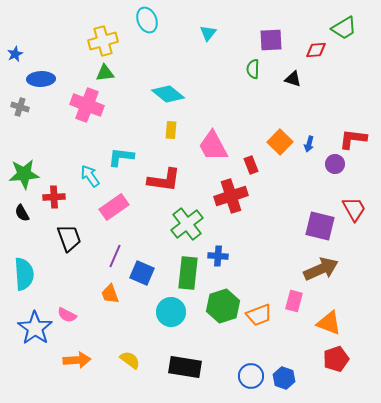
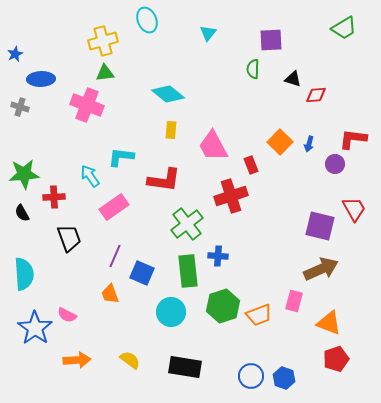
red diamond at (316, 50): moved 45 px down
green rectangle at (188, 273): moved 2 px up; rotated 12 degrees counterclockwise
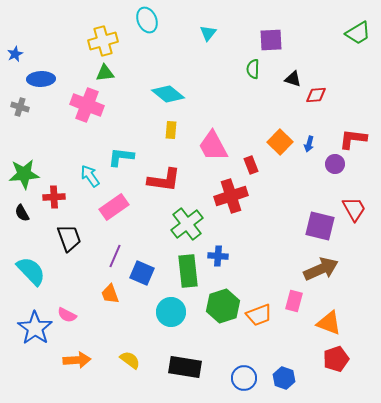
green trapezoid at (344, 28): moved 14 px right, 5 px down
cyan semicircle at (24, 274): moved 7 px right, 3 px up; rotated 40 degrees counterclockwise
blue circle at (251, 376): moved 7 px left, 2 px down
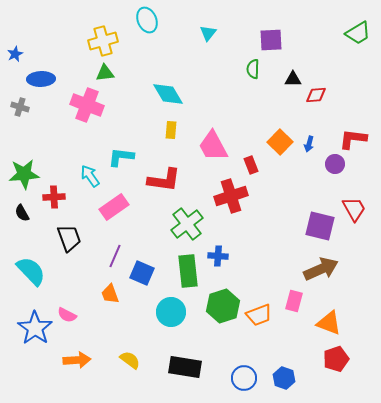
black triangle at (293, 79): rotated 18 degrees counterclockwise
cyan diamond at (168, 94): rotated 20 degrees clockwise
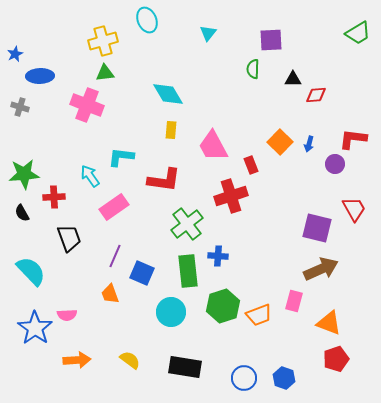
blue ellipse at (41, 79): moved 1 px left, 3 px up
purple square at (320, 226): moved 3 px left, 2 px down
pink semicircle at (67, 315): rotated 30 degrees counterclockwise
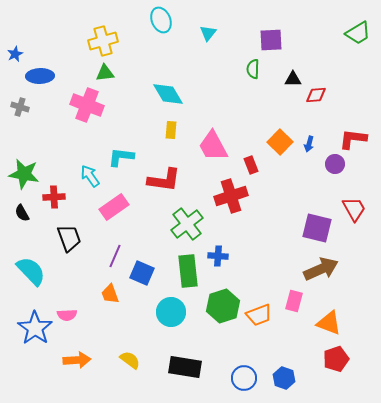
cyan ellipse at (147, 20): moved 14 px right
green star at (24, 174): rotated 16 degrees clockwise
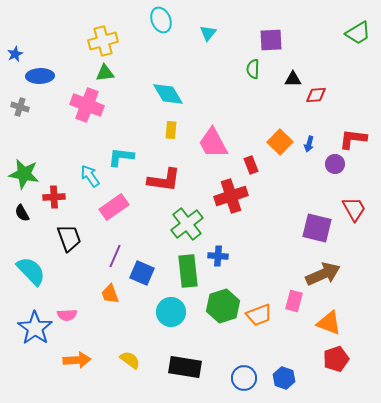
pink trapezoid at (213, 146): moved 3 px up
brown arrow at (321, 269): moved 2 px right, 5 px down
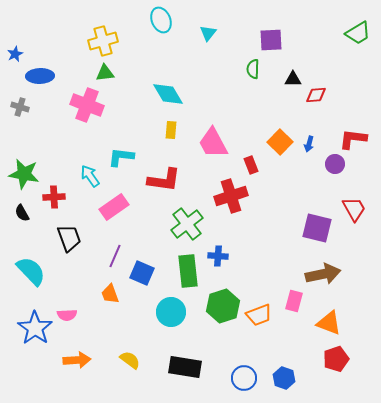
brown arrow at (323, 274): rotated 12 degrees clockwise
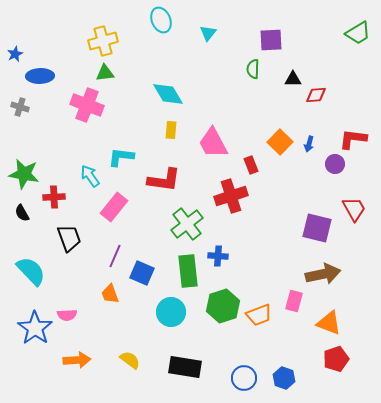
pink rectangle at (114, 207): rotated 16 degrees counterclockwise
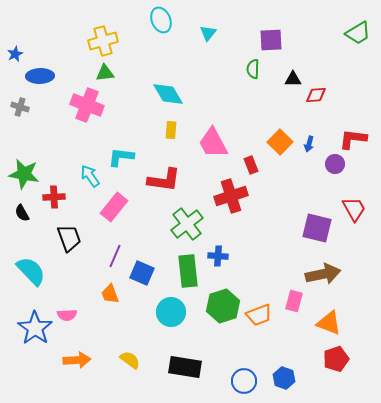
blue circle at (244, 378): moved 3 px down
